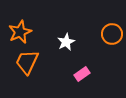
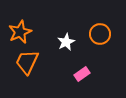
orange circle: moved 12 px left
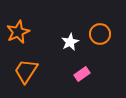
orange star: moved 2 px left
white star: moved 4 px right
orange trapezoid: moved 1 px left, 9 px down; rotated 8 degrees clockwise
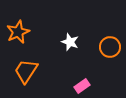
orange circle: moved 10 px right, 13 px down
white star: rotated 24 degrees counterclockwise
pink rectangle: moved 12 px down
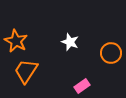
orange star: moved 2 px left, 9 px down; rotated 20 degrees counterclockwise
orange circle: moved 1 px right, 6 px down
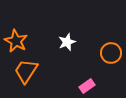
white star: moved 3 px left; rotated 30 degrees clockwise
pink rectangle: moved 5 px right
